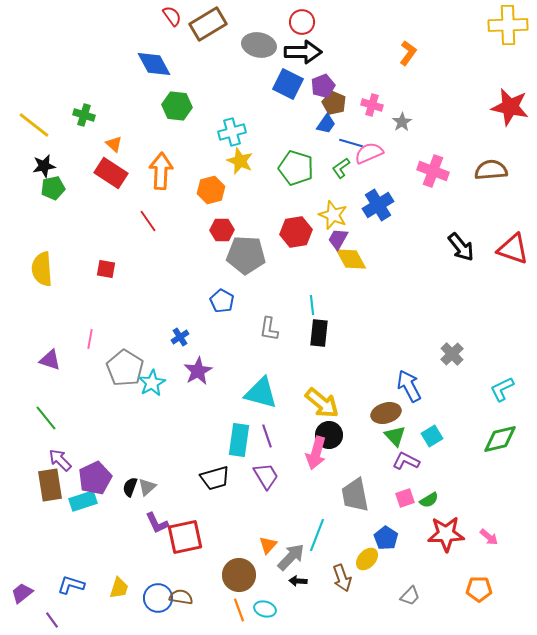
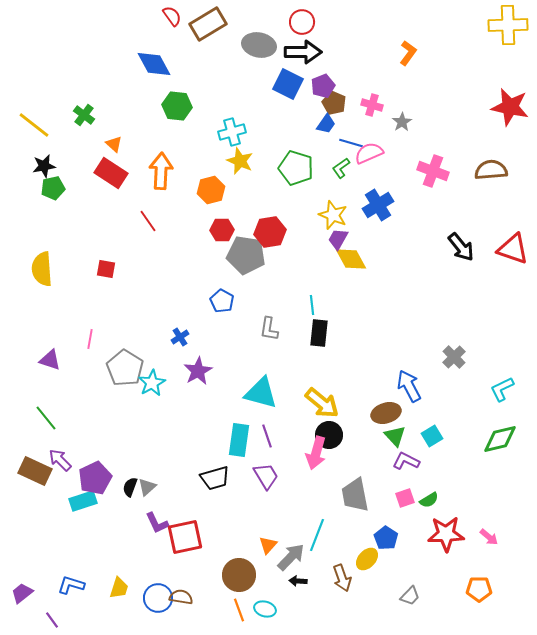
green cross at (84, 115): rotated 20 degrees clockwise
red hexagon at (296, 232): moved 26 px left
gray pentagon at (246, 255): rotated 6 degrees clockwise
gray cross at (452, 354): moved 2 px right, 3 px down
brown rectangle at (50, 485): moved 15 px left, 14 px up; rotated 56 degrees counterclockwise
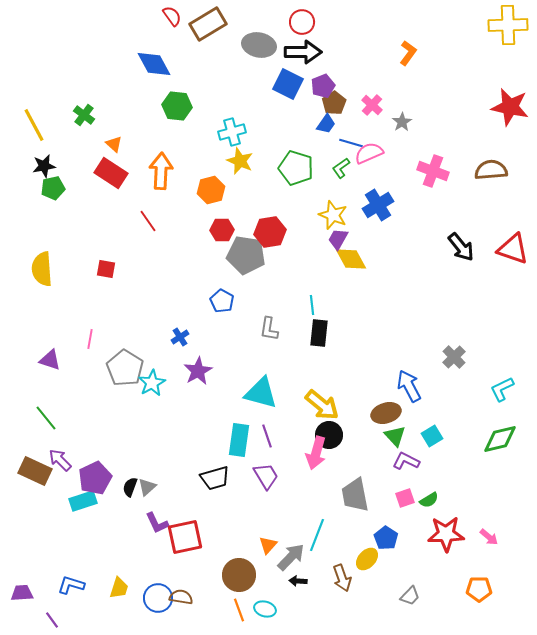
brown pentagon at (334, 103): rotated 15 degrees clockwise
pink cross at (372, 105): rotated 25 degrees clockwise
yellow line at (34, 125): rotated 24 degrees clockwise
yellow arrow at (322, 403): moved 2 px down
purple trapezoid at (22, 593): rotated 35 degrees clockwise
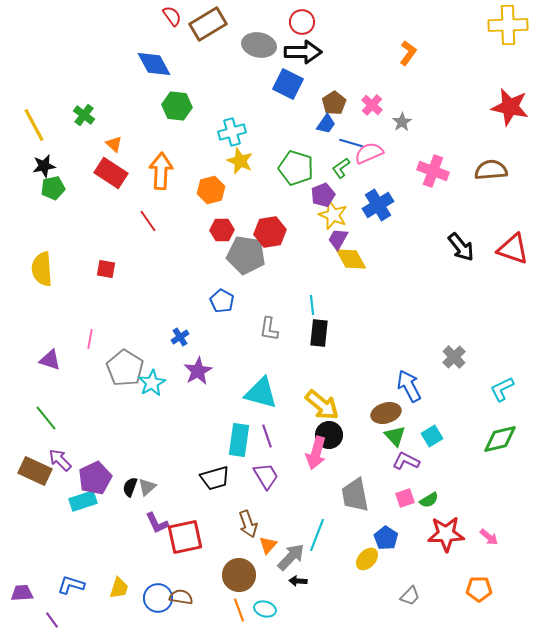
purple pentagon at (323, 86): moved 109 px down
brown arrow at (342, 578): moved 94 px left, 54 px up
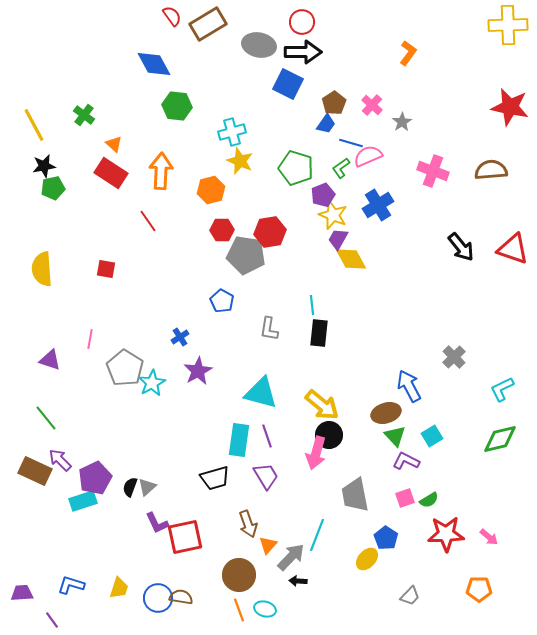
pink semicircle at (369, 153): moved 1 px left, 3 px down
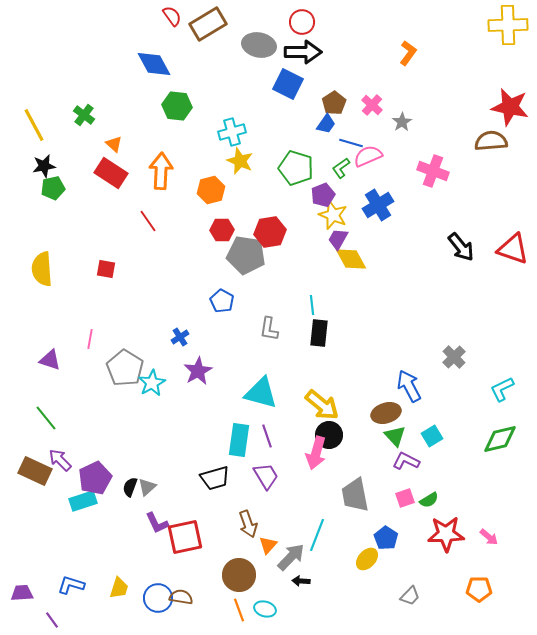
brown semicircle at (491, 170): moved 29 px up
black arrow at (298, 581): moved 3 px right
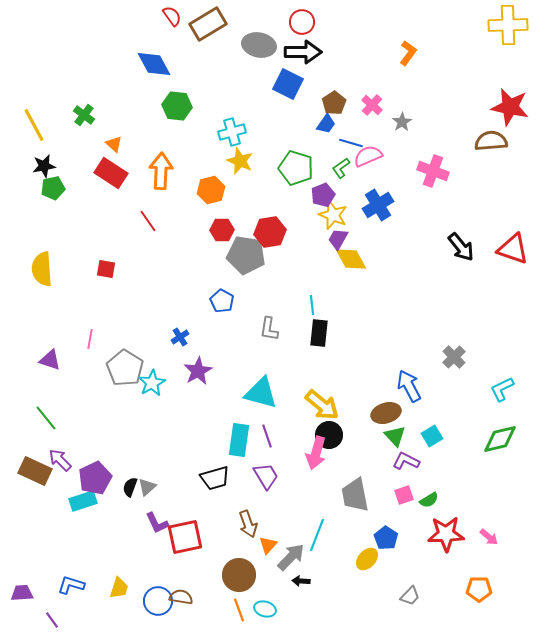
pink square at (405, 498): moved 1 px left, 3 px up
blue circle at (158, 598): moved 3 px down
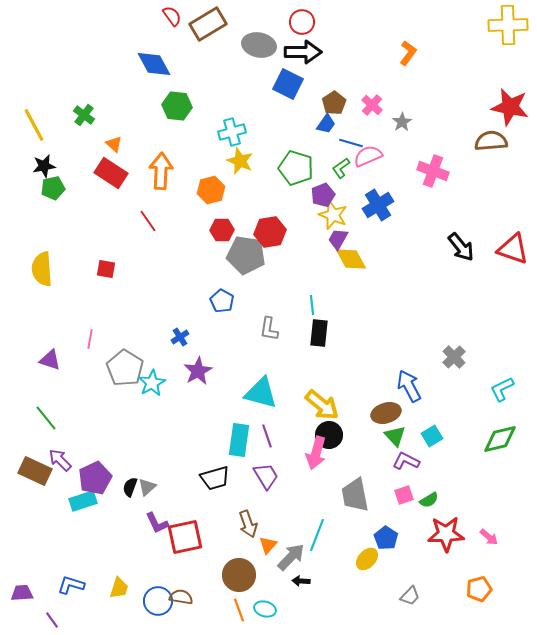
orange pentagon at (479, 589): rotated 15 degrees counterclockwise
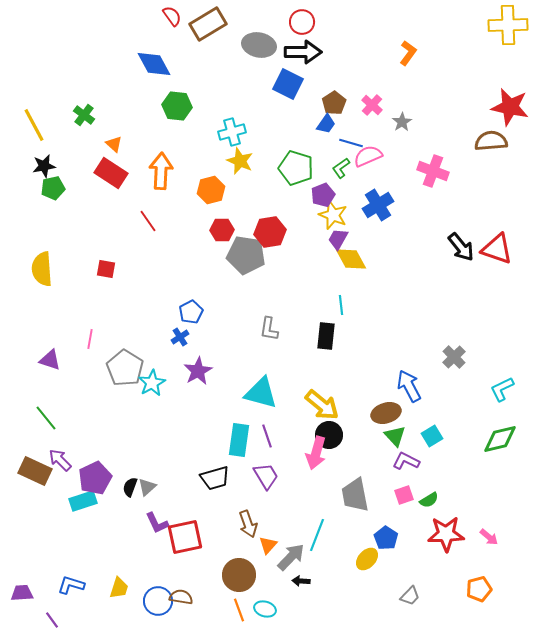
red triangle at (513, 249): moved 16 px left
blue pentagon at (222, 301): moved 31 px left, 11 px down; rotated 15 degrees clockwise
cyan line at (312, 305): moved 29 px right
black rectangle at (319, 333): moved 7 px right, 3 px down
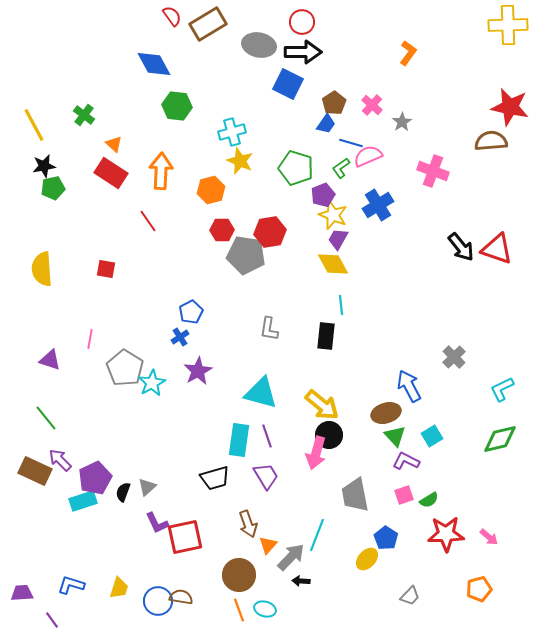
yellow diamond at (351, 259): moved 18 px left, 5 px down
black semicircle at (130, 487): moved 7 px left, 5 px down
